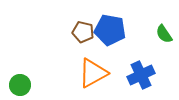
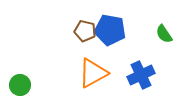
brown pentagon: moved 2 px right, 1 px up
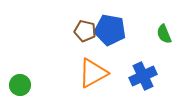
green semicircle: rotated 12 degrees clockwise
blue cross: moved 2 px right, 1 px down
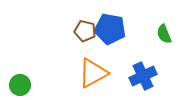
blue pentagon: moved 1 px up
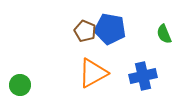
brown pentagon: rotated 10 degrees clockwise
blue cross: rotated 12 degrees clockwise
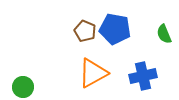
blue pentagon: moved 5 px right
green circle: moved 3 px right, 2 px down
